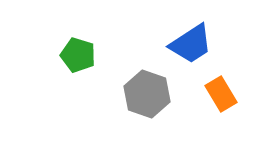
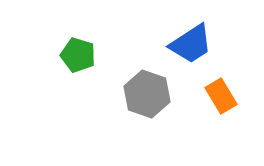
orange rectangle: moved 2 px down
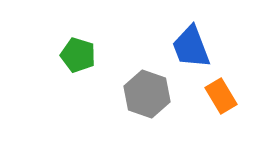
blue trapezoid: moved 3 px down; rotated 102 degrees clockwise
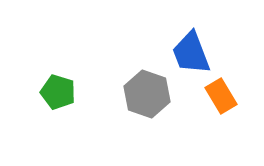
blue trapezoid: moved 6 px down
green pentagon: moved 20 px left, 37 px down
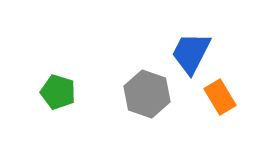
blue trapezoid: rotated 48 degrees clockwise
orange rectangle: moved 1 px left, 1 px down
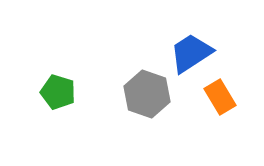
blue trapezoid: rotated 30 degrees clockwise
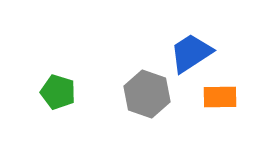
orange rectangle: rotated 60 degrees counterclockwise
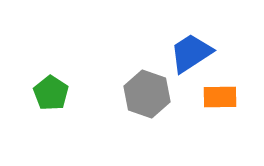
green pentagon: moved 7 px left, 1 px down; rotated 16 degrees clockwise
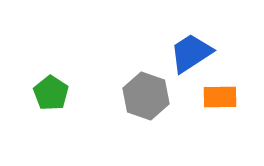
gray hexagon: moved 1 px left, 2 px down
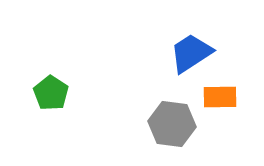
gray hexagon: moved 26 px right, 28 px down; rotated 12 degrees counterclockwise
